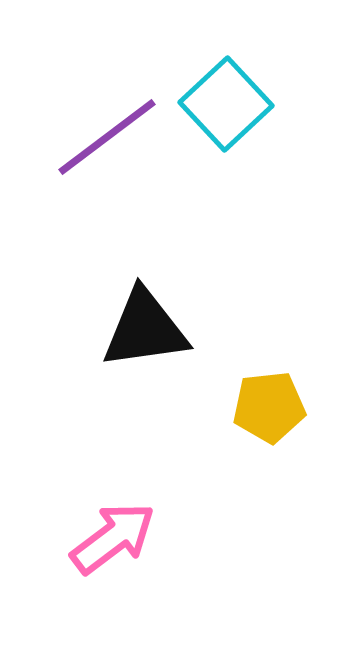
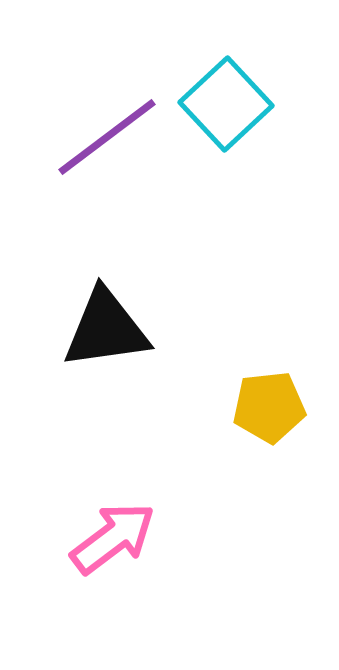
black triangle: moved 39 px left
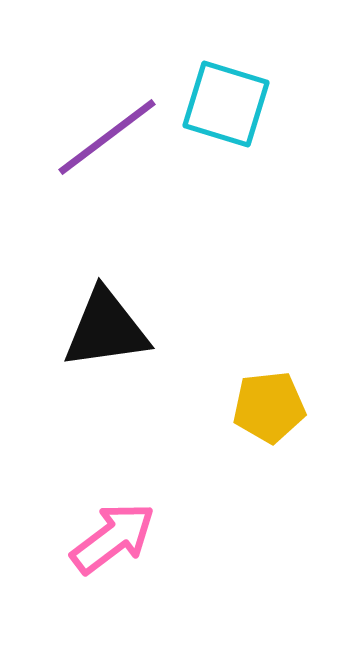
cyan square: rotated 30 degrees counterclockwise
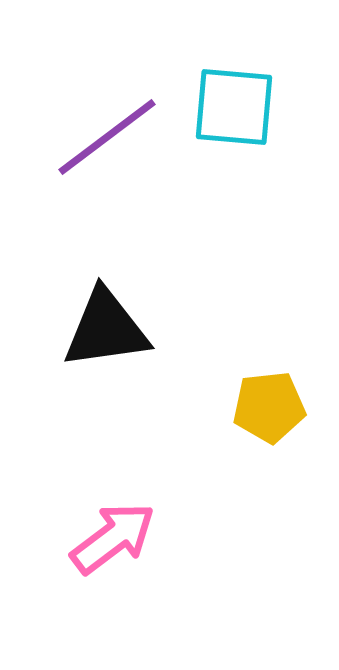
cyan square: moved 8 px right, 3 px down; rotated 12 degrees counterclockwise
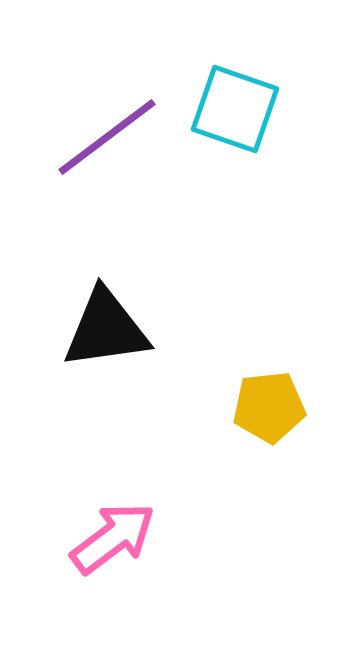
cyan square: moved 1 px right, 2 px down; rotated 14 degrees clockwise
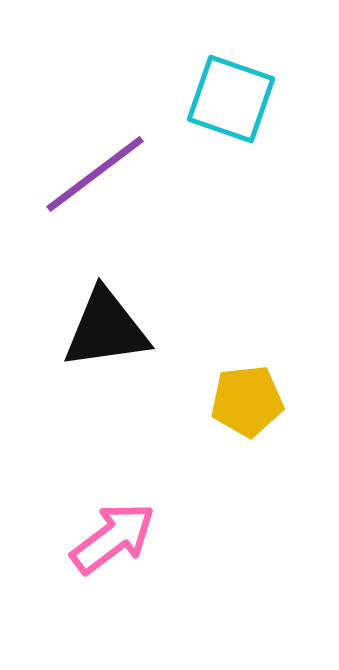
cyan square: moved 4 px left, 10 px up
purple line: moved 12 px left, 37 px down
yellow pentagon: moved 22 px left, 6 px up
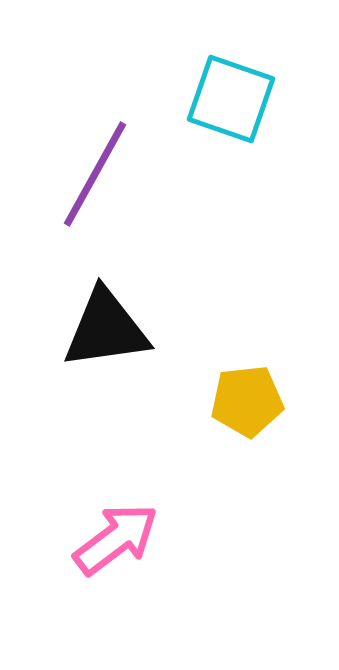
purple line: rotated 24 degrees counterclockwise
pink arrow: moved 3 px right, 1 px down
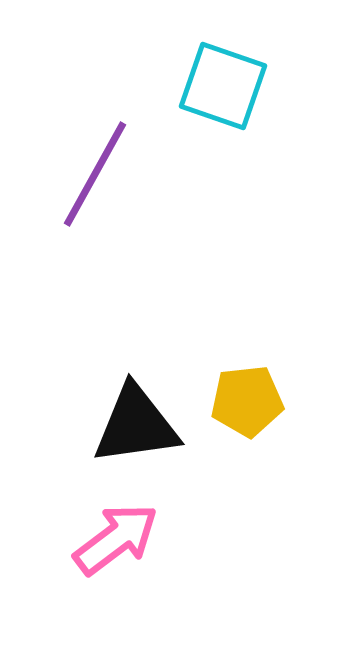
cyan square: moved 8 px left, 13 px up
black triangle: moved 30 px right, 96 px down
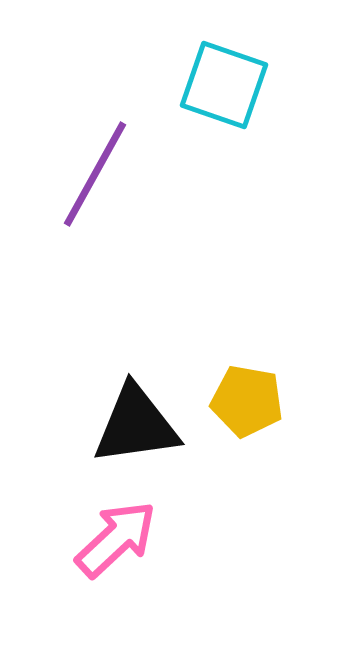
cyan square: moved 1 px right, 1 px up
yellow pentagon: rotated 16 degrees clockwise
pink arrow: rotated 6 degrees counterclockwise
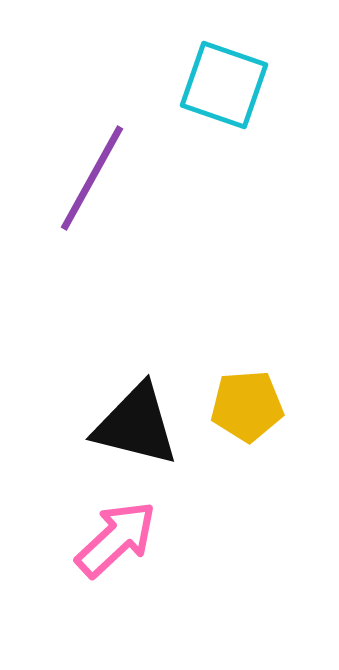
purple line: moved 3 px left, 4 px down
yellow pentagon: moved 5 px down; rotated 14 degrees counterclockwise
black triangle: rotated 22 degrees clockwise
